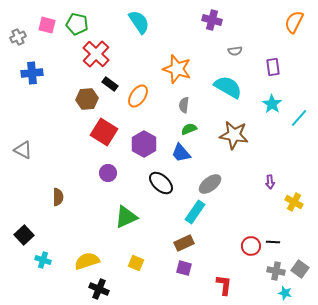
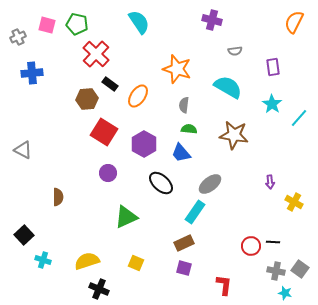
green semicircle at (189, 129): rotated 28 degrees clockwise
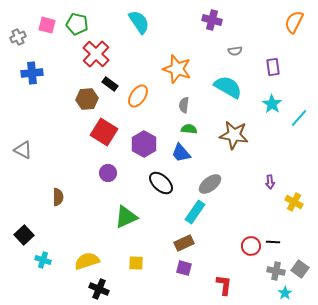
yellow square at (136, 263): rotated 21 degrees counterclockwise
cyan star at (285, 293): rotated 24 degrees clockwise
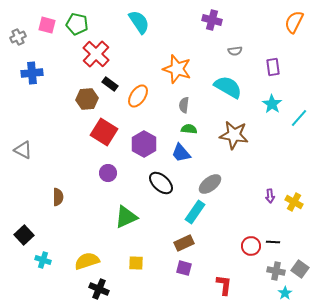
purple arrow at (270, 182): moved 14 px down
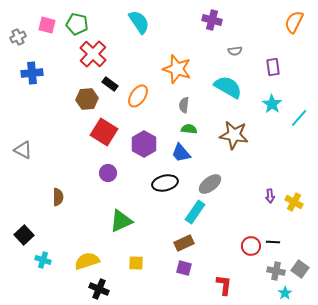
red cross at (96, 54): moved 3 px left
black ellipse at (161, 183): moved 4 px right; rotated 55 degrees counterclockwise
green triangle at (126, 217): moved 5 px left, 4 px down
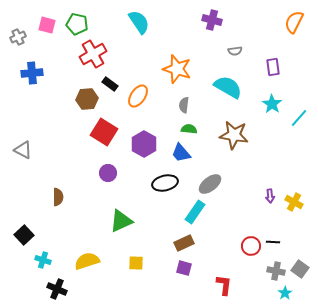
red cross at (93, 54): rotated 16 degrees clockwise
black cross at (99, 289): moved 42 px left
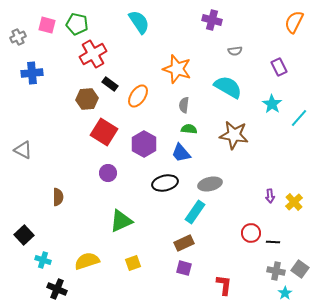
purple rectangle at (273, 67): moved 6 px right; rotated 18 degrees counterclockwise
gray ellipse at (210, 184): rotated 25 degrees clockwise
yellow cross at (294, 202): rotated 18 degrees clockwise
red circle at (251, 246): moved 13 px up
yellow square at (136, 263): moved 3 px left; rotated 21 degrees counterclockwise
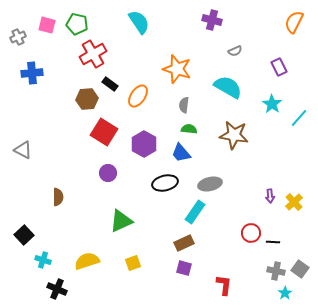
gray semicircle at (235, 51): rotated 16 degrees counterclockwise
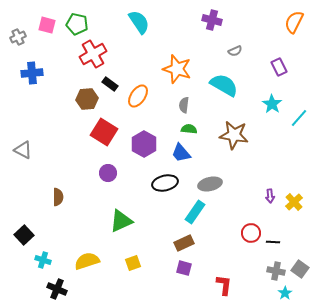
cyan semicircle at (228, 87): moved 4 px left, 2 px up
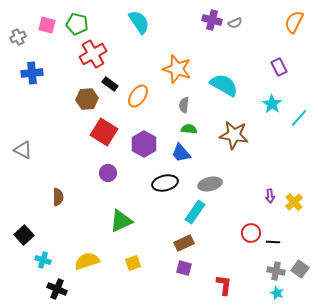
gray semicircle at (235, 51): moved 28 px up
cyan star at (285, 293): moved 8 px left; rotated 16 degrees counterclockwise
